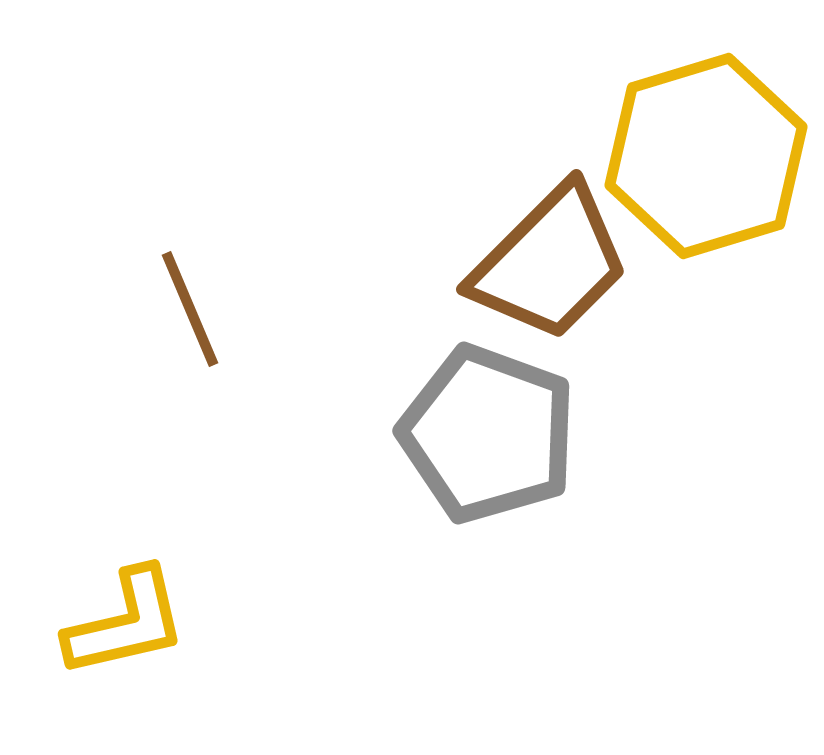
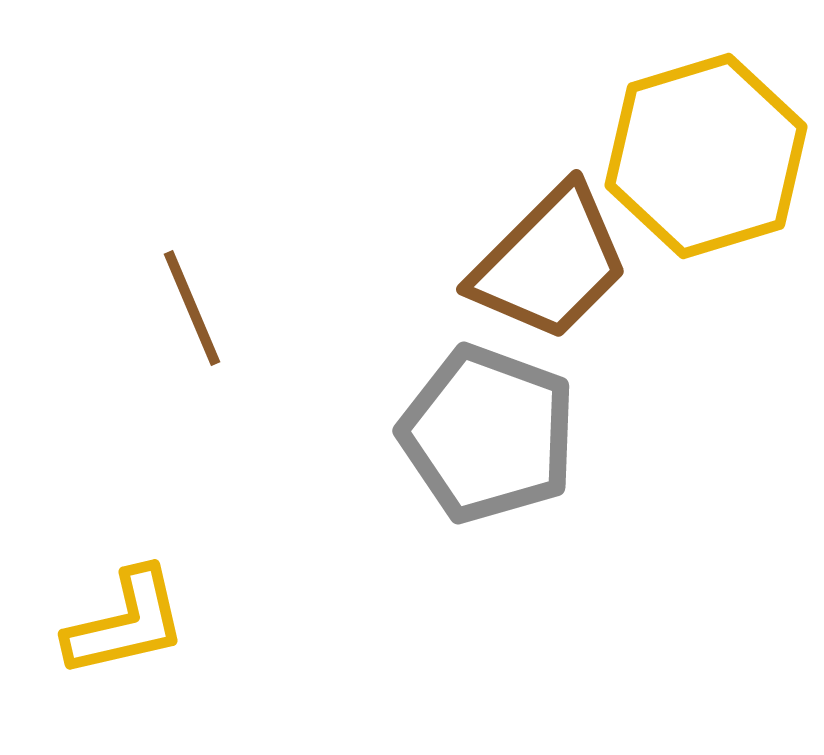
brown line: moved 2 px right, 1 px up
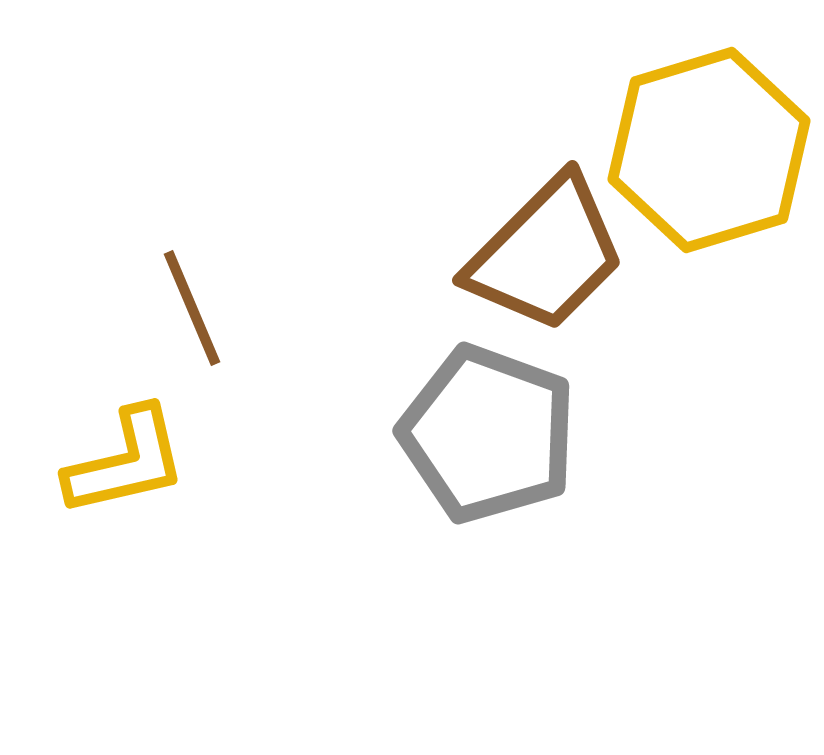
yellow hexagon: moved 3 px right, 6 px up
brown trapezoid: moved 4 px left, 9 px up
yellow L-shape: moved 161 px up
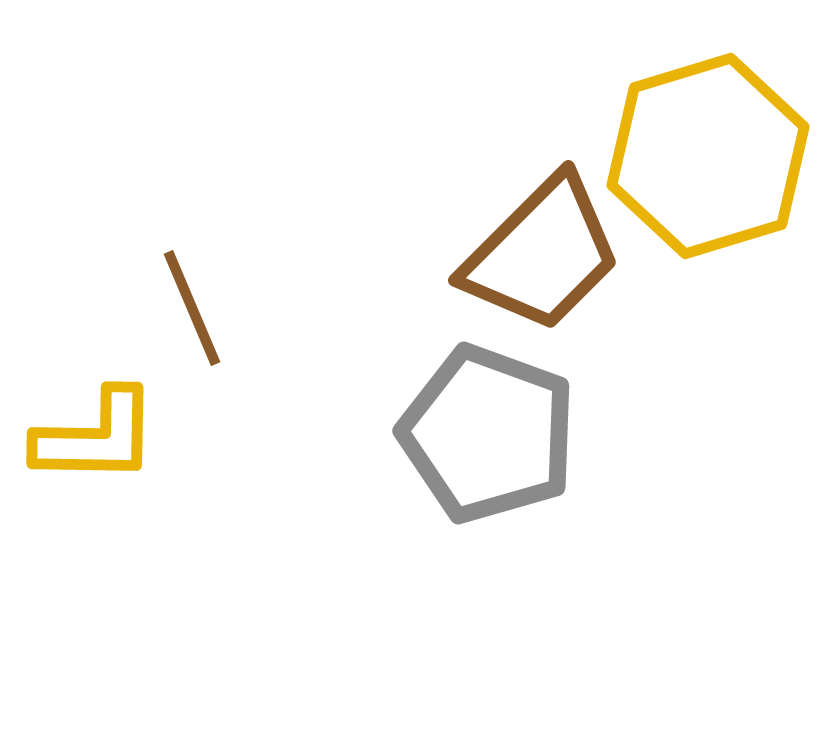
yellow hexagon: moved 1 px left, 6 px down
brown trapezoid: moved 4 px left
yellow L-shape: moved 30 px left, 25 px up; rotated 14 degrees clockwise
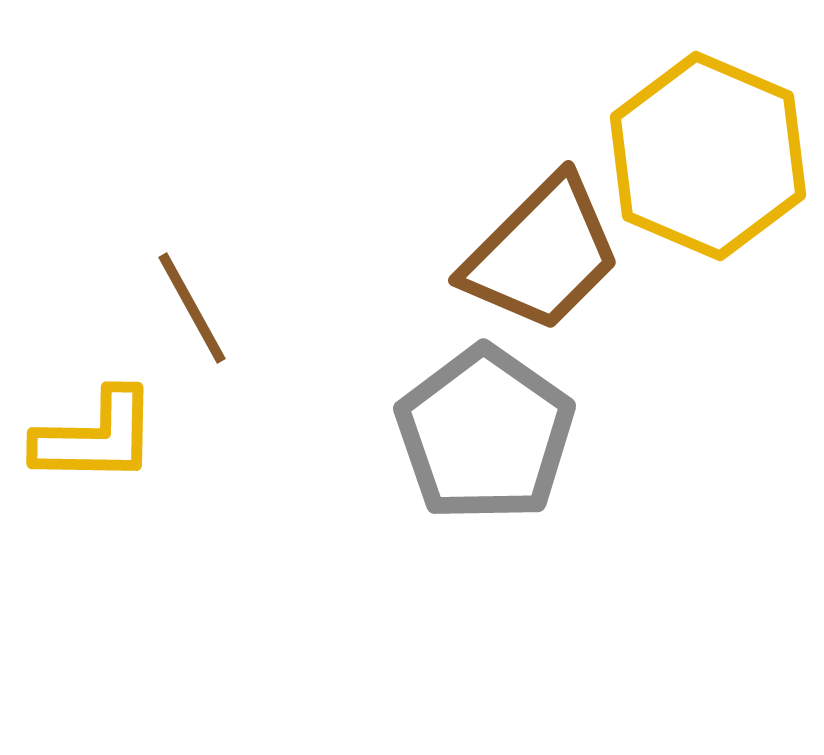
yellow hexagon: rotated 20 degrees counterclockwise
brown line: rotated 6 degrees counterclockwise
gray pentagon: moved 3 px left; rotated 15 degrees clockwise
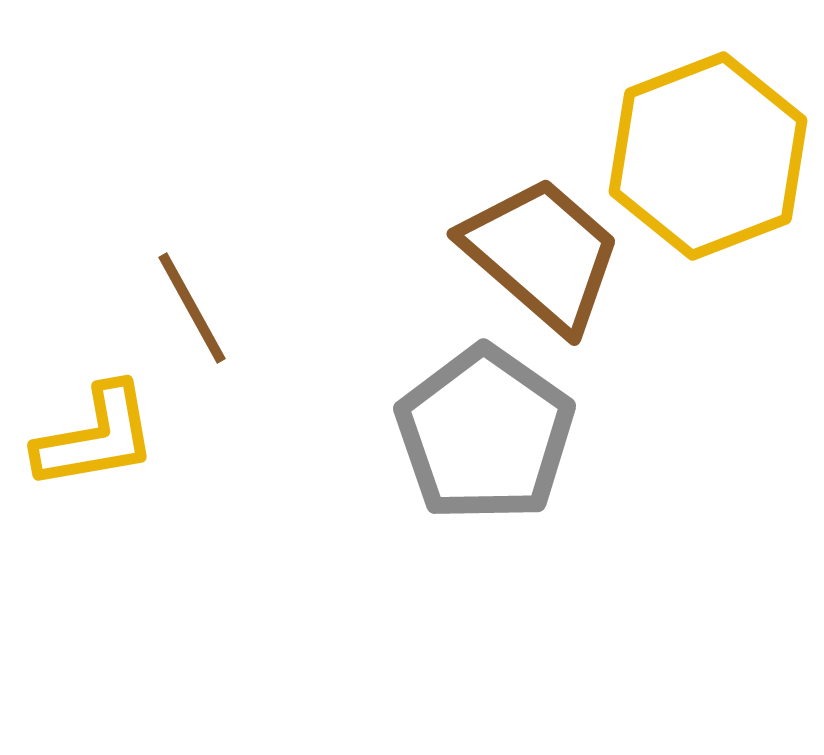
yellow hexagon: rotated 16 degrees clockwise
brown trapezoid: rotated 94 degrees counterclockwise
yellow L-shape: rotated 11 degrees counterclockwise
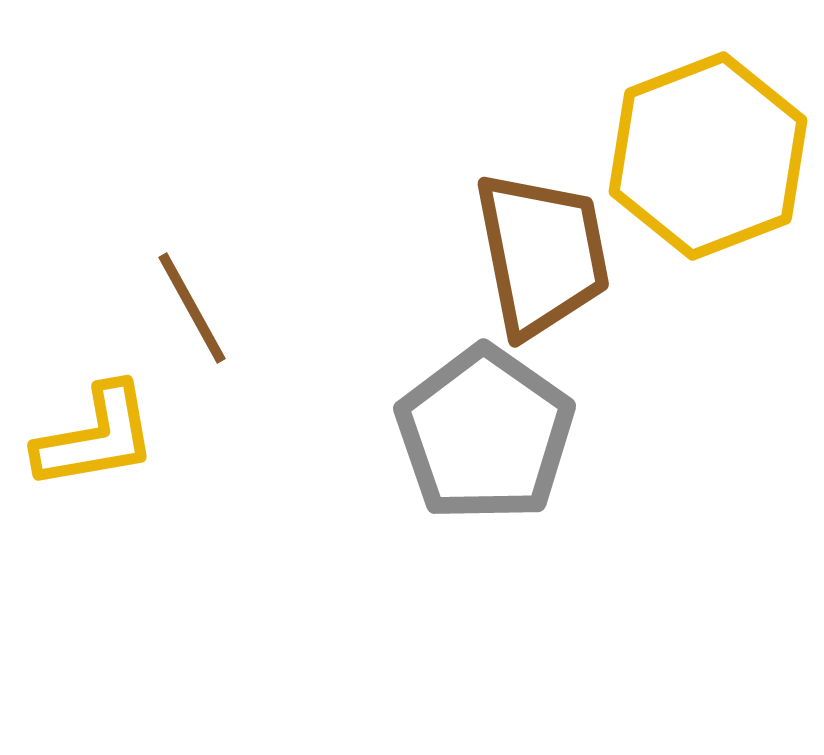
brown trapezoid: rotated 38 degrees clockwise
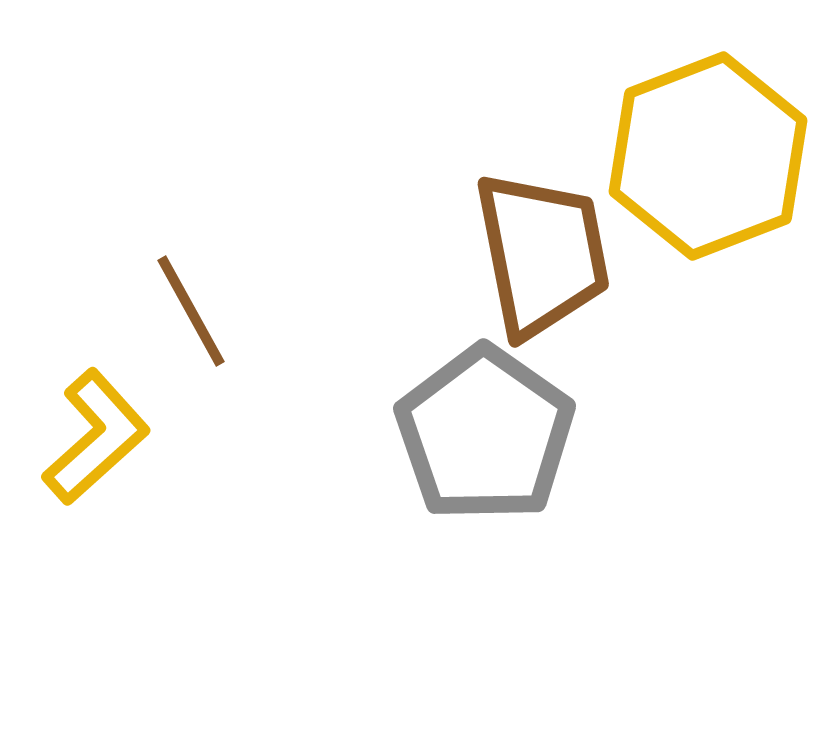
brown line: moved 1 px left, 3 px down
yellow L-shape: rotated 32 degrees counterclockwise
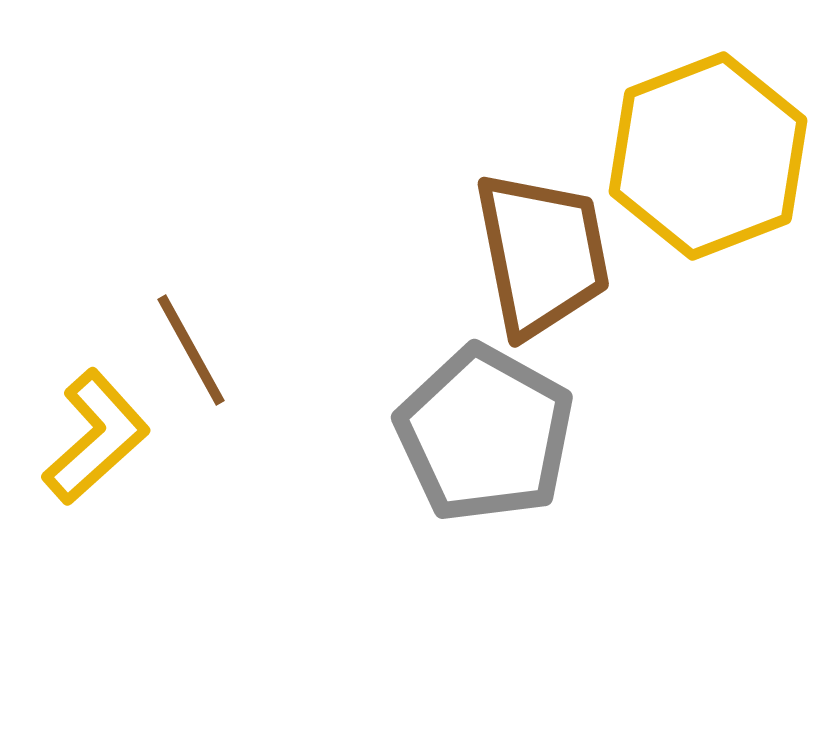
brown line: moved 39 px down
gray pentagon: rotated 6 degrees counterclockwise
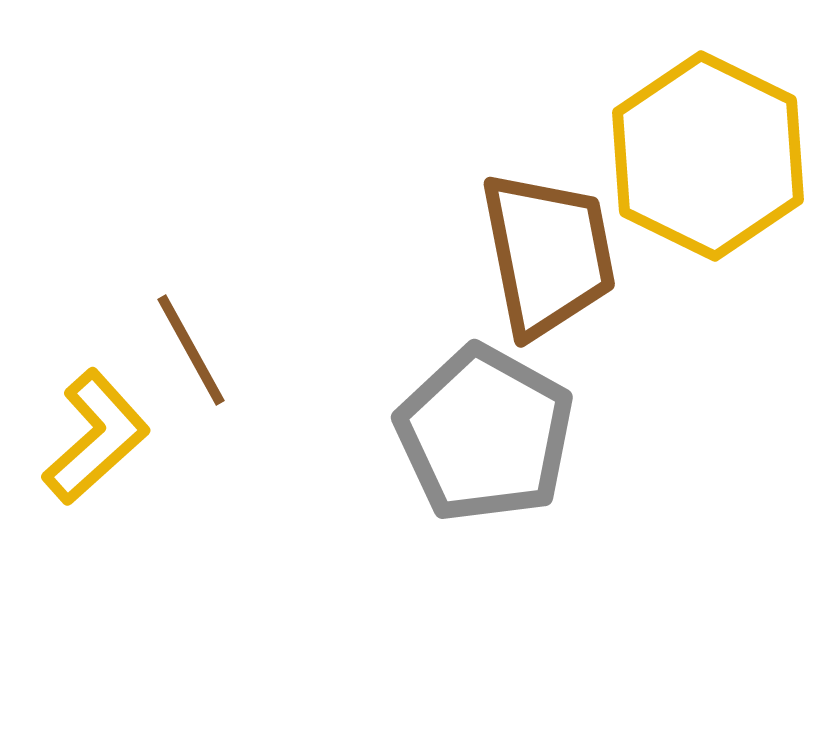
yellow hexagon: rotated 13 degrees counterclockwise
brown trapezoid: moved 6 px right
